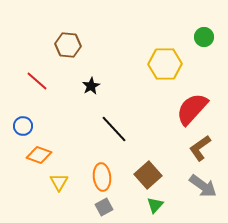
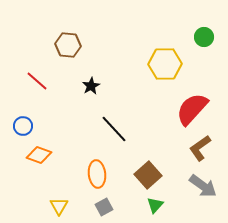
orange ellipse: moved 5 px left, 3 px up
yellow triangle: moved 24 px down
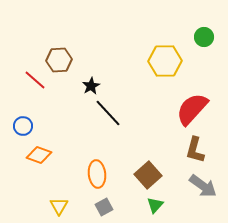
brown hexagon: moved 9 px left, 15 px down; rotated 10 degrees counterclockwise
yellow hexagon: moved 3 px up
red line: moved 2 px left, 1 px up
black line: moved 6 px left, 16 px up
brown L-shape: moved 5 px left, 2 px down; rotated 40 degrees counterclockwise
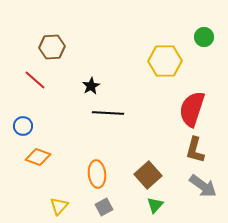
brown hexagon: moved 7 px left, 13 px up
red semicircle: rotated 24 degrees counterclockwise
black line: rotated 44 degrees counterclockwise
orange diamond: moved 1 px left, 2 px down
yellow triangle: rotated 12 degrees clockwise
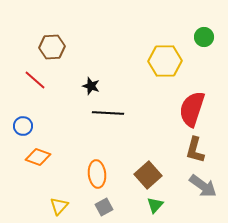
black star: rotated 24 degrees counterclockwise
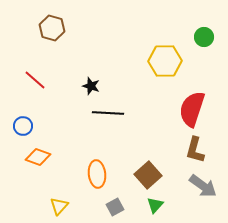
brown hexagon: moved 19 px up; rotated 20 degrees clockwise
gray square: moved 11 px right
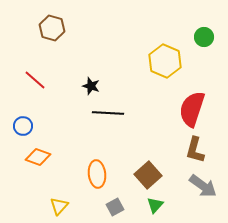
yellow hexagon: rotated 24 degrees clockwise
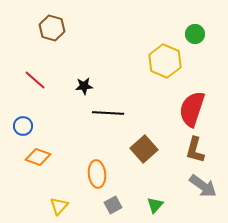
green circle: moved 9 px left, 3 px up
black star: moved 7 px left; rotated 24 degrees counterclockwise
brown square: moved 4 px left, 26 px up
gray square: moved 2 px left, 2 px up
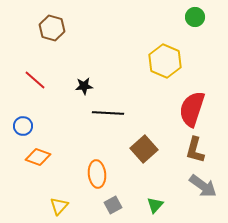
green circle: moved 17 px up
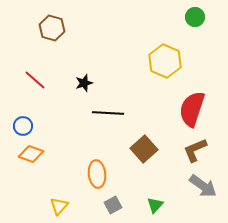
black star: moved 3 px up; rotated 12 degrees counterclockwise
brown L-shape: rotated 52 degrees clockwise
orange diamond: moved 7 px left, 3 px up
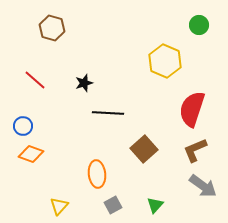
green circle: moved 4 px right, 8 px down
